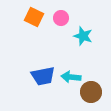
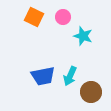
pink circle: moved 2 px right, 1 px up
cyan arrow: moved 1 px left, 1 px up; rotated 72 degrees counterclockwise
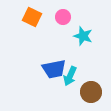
orange square: moved 2 px left
blue trapezoid: moved 11 px right, 7 px up
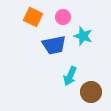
orange square: moved 1 px right
blue trapezoid: moved 24 px up
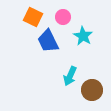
cyan star: rotated 12 degrees clockwise
blue trapezoid: moved 6 px left, 4 px up; rotated 75 degrees clockwise
brown circle: moved 1 px right, 2 px up
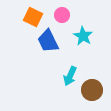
pink circle: moved 1 px left, 2 px up
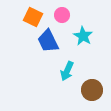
cyan arrow: moved 3 px left, 5 px up
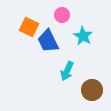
orange square: moved 4 px left, 10 px down
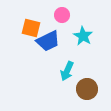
orange square: moved 2 px right, 1 px down; rotated 12 degrees counterclockwise
blue trapezoid: rotated 90 degrees counterclockwise
brown circle: moved 5 px left, 1 px up
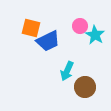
pink circle: moved 18 px right, 11 px down
cyan star: moved 12 px right, 1 px up
brown circle: moved 2 px left, 2 px up
